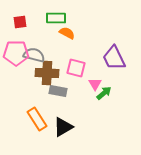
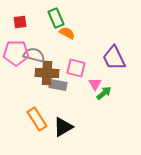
green rectangle: rotated 66 degrees clockwise
gray rectangle: moved 6 px up
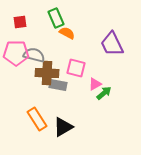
purple trapezoid: moved 2 px left, 14 px up
pink triangle: rotated 32 degrees clockwise
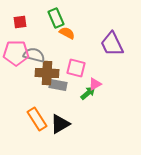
green arrow: moved 16 px left
black triangle: moved 3 px left, 3 px up
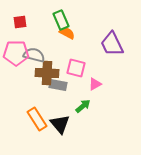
green rectangle: moved 5 px right, 2 px down
green arrow: moved 5 px left, 13 px down
black triangle: rotated 40 degrees counterclockwise
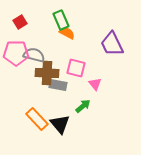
red square: rotated 24 degrees counterclockwise
pink triangle: rotated 40 degrees counterclockwise
orange rectangle: rotated 10 degrees counterclockwise
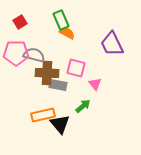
orange rectangle: moved 6 px right, 4 px up; rotated 60 degrees counterclockwise
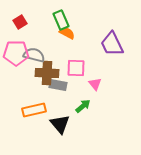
pink square: rotated 12 degrees counterclockwise
orange rectangle: moved 9 px left, 5 px up
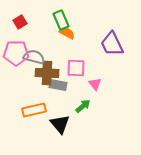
gray semicircle: moved 2 px down
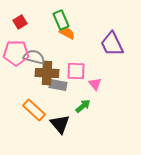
pink square: moved 3 px down
orange rectangle: rotated 55 degrees clockwise
